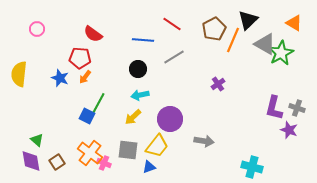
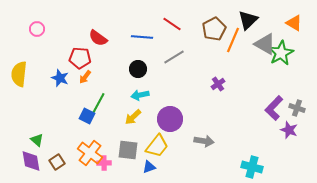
red semicircle: moved 5 px right, 4 px down
blue line: moved 1 px left, 3 px up
purple L-shape: rotated 30 degrees clockwise
pink cross: rotated 24 degrees counterclockwise
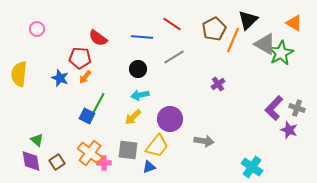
cyan cross: rotated 20 degrees clockwise
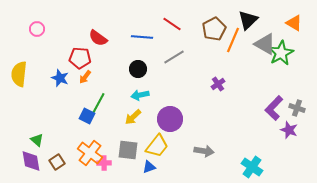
gray arrow: moved 10 px down
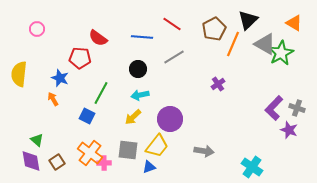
orange line: moved 4 px down
orange arrow: moved 32 px left, 22 px down; rotated 112 degrees clockwise
green line: moved 3 px right, 11 px up
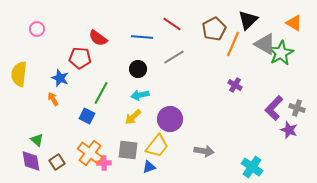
purple cross: moved 17 px right, 1 px down; rotated 24 degrees counterclockwise
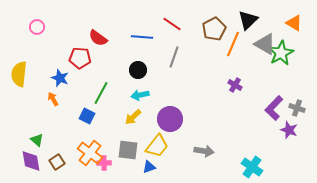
pink circle: moved 2 px up
gray line: rotated 40 degrees counterclockwise
black circle: moved 1 px down
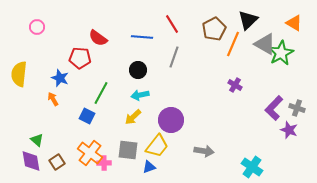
red line: rotated 24 degrees clockwise
purple circle: moved 1 px right, 1 px down
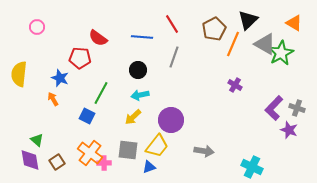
purple diamond: moved 1 px left, 1 px up
cyan cross: rotated 10 degrees counterclockwise
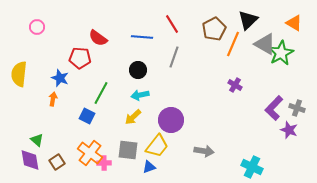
orange arrow: rotated 40 degrees clockwise
